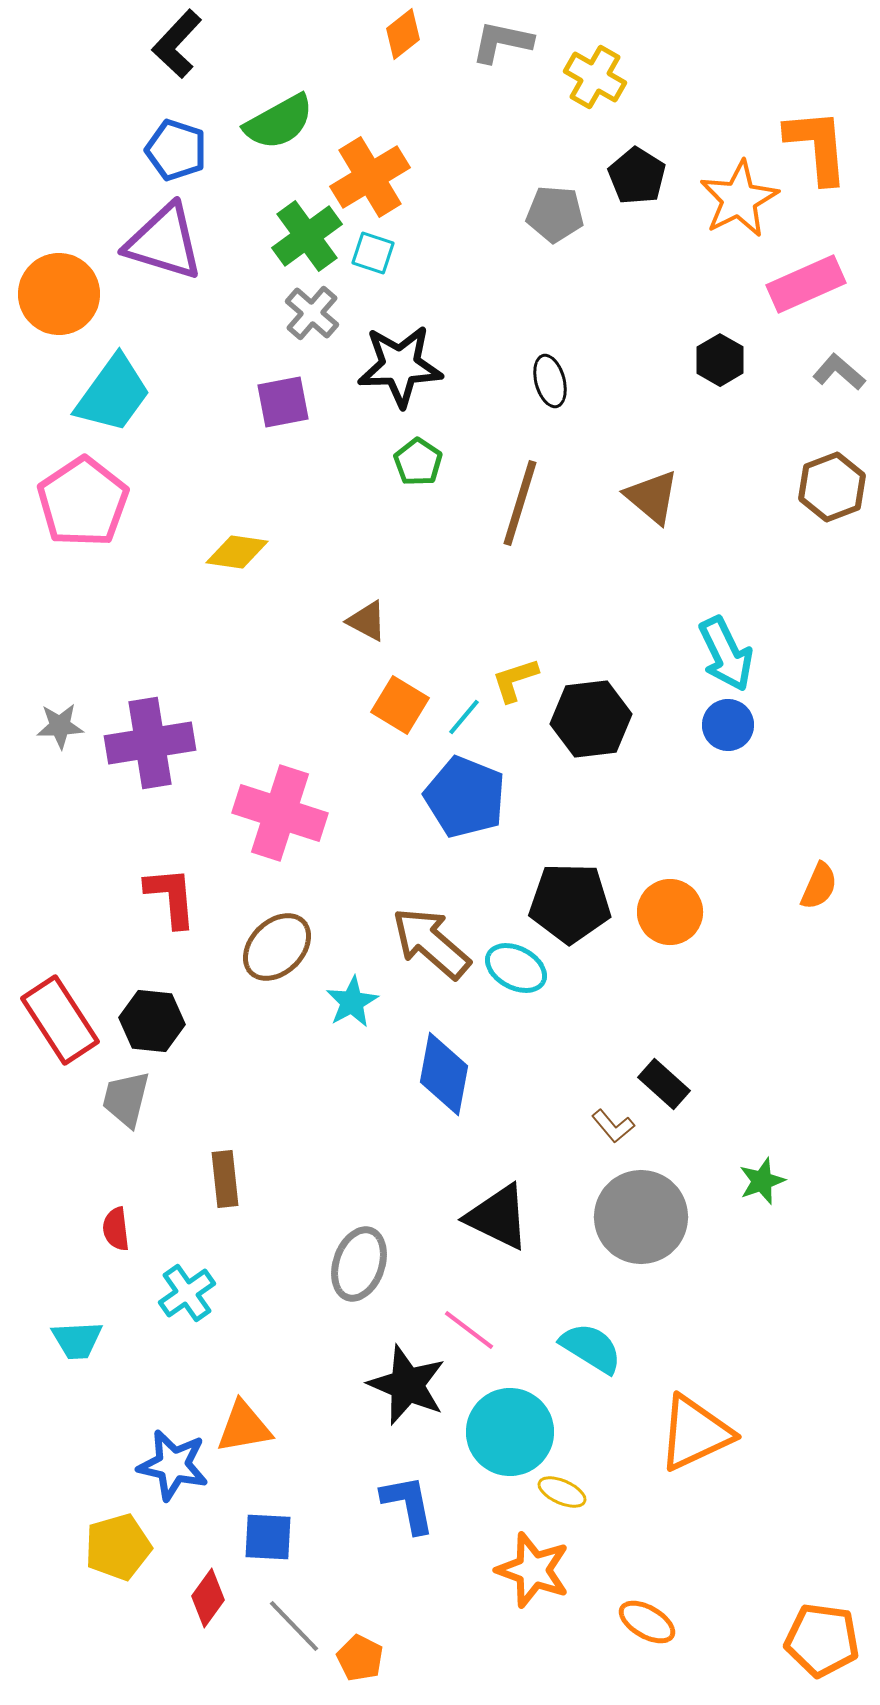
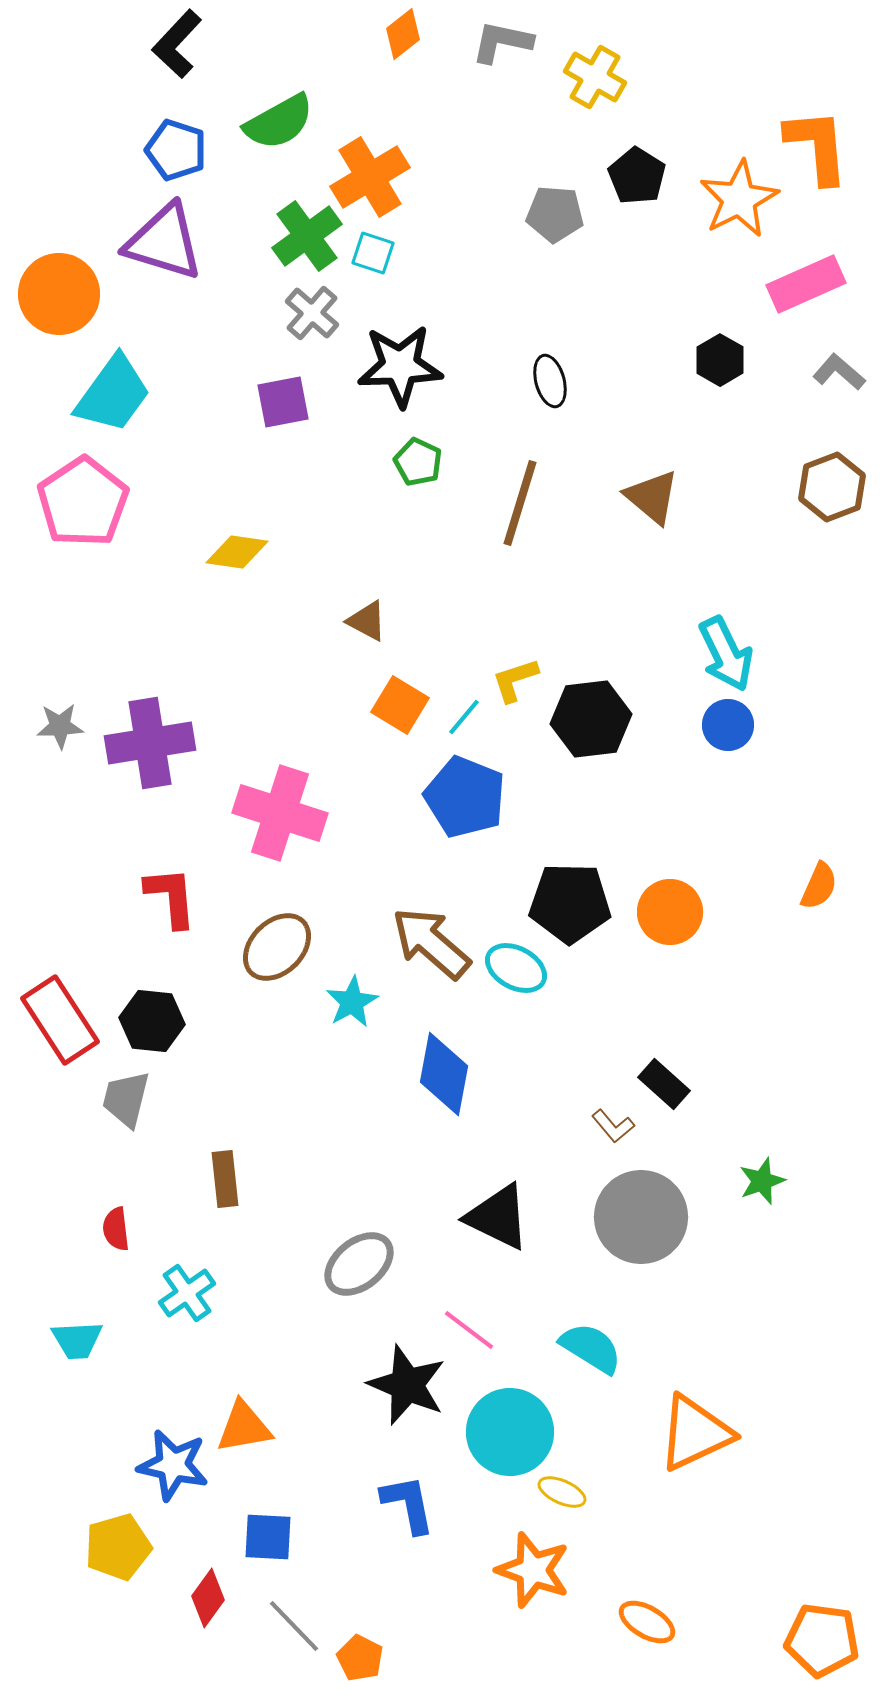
green pentagon at (418, 462): rotated 9 degrees counterclockwise
gray ellipse at (359, 1264): rotated 32 degrees clockwise
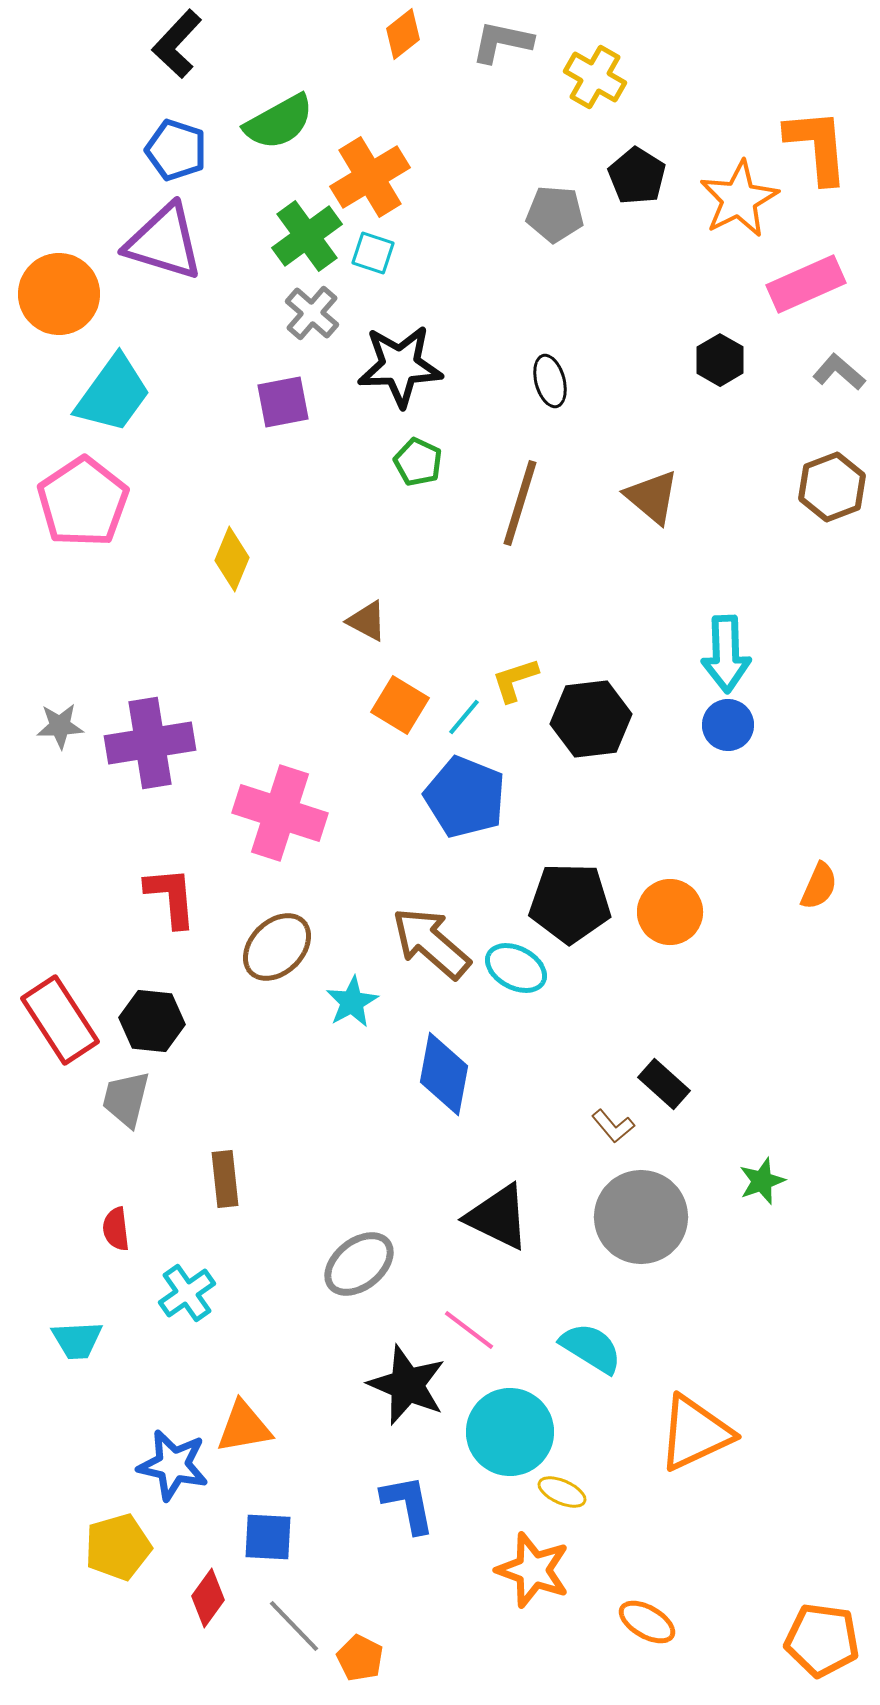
yellow diamond at (237, 552): moved 5 px left, 7 px down; rotated 76 degrees counterclockwise
cyan arrow at (726, 654): rotated 24 degrees clockwise
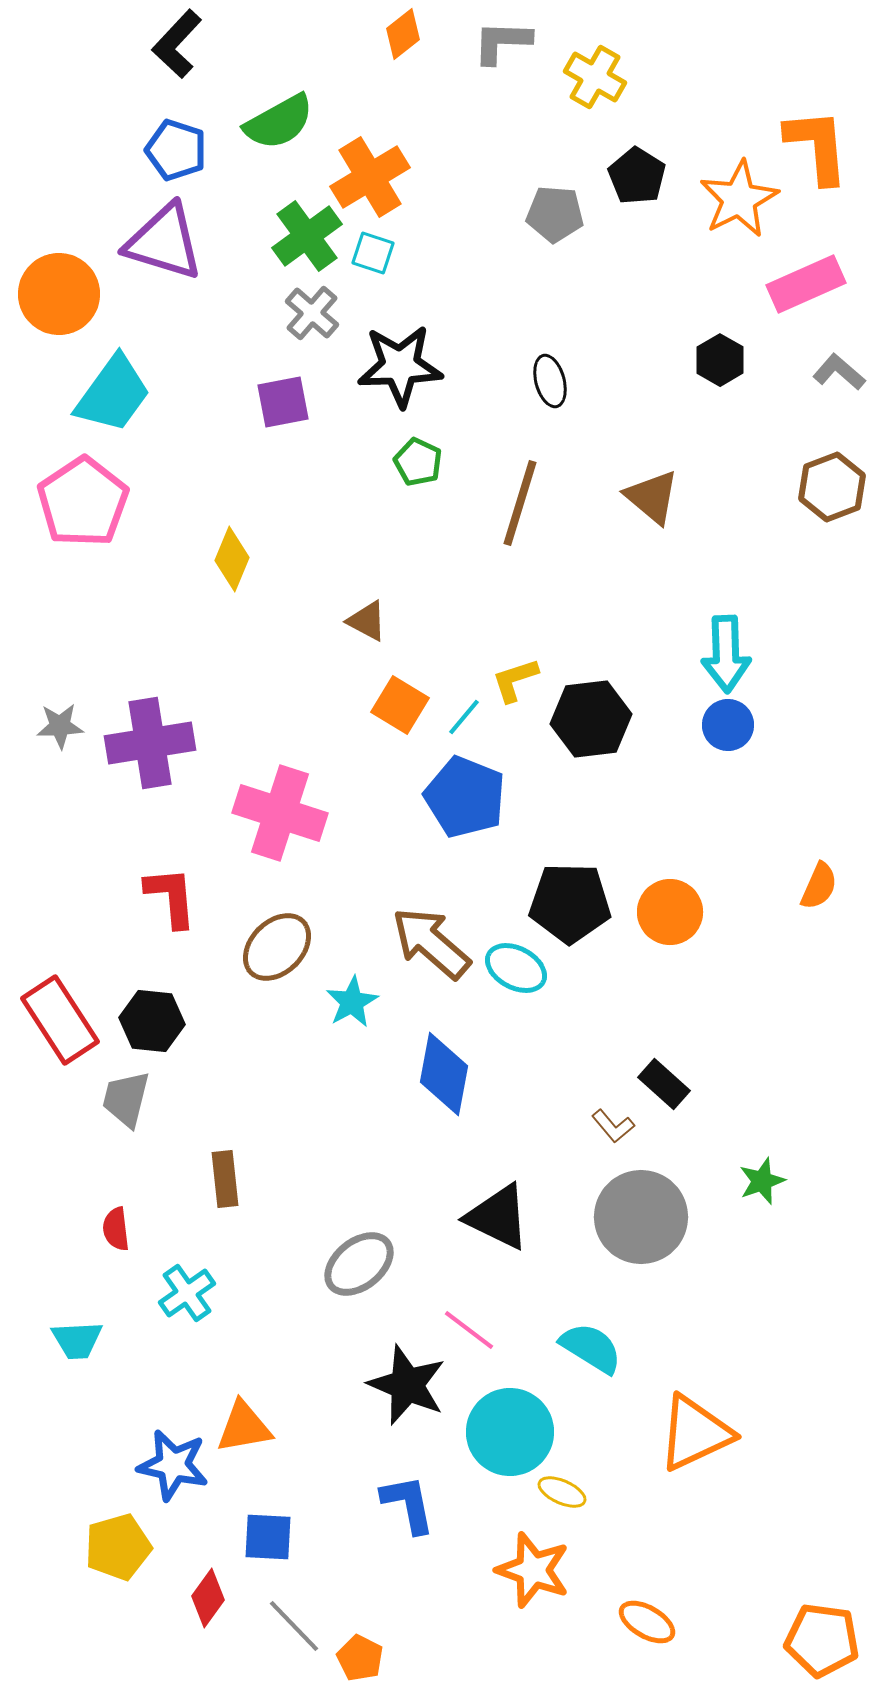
gray L-shape at (502, 42): rotated 10 degrees counterclockwise
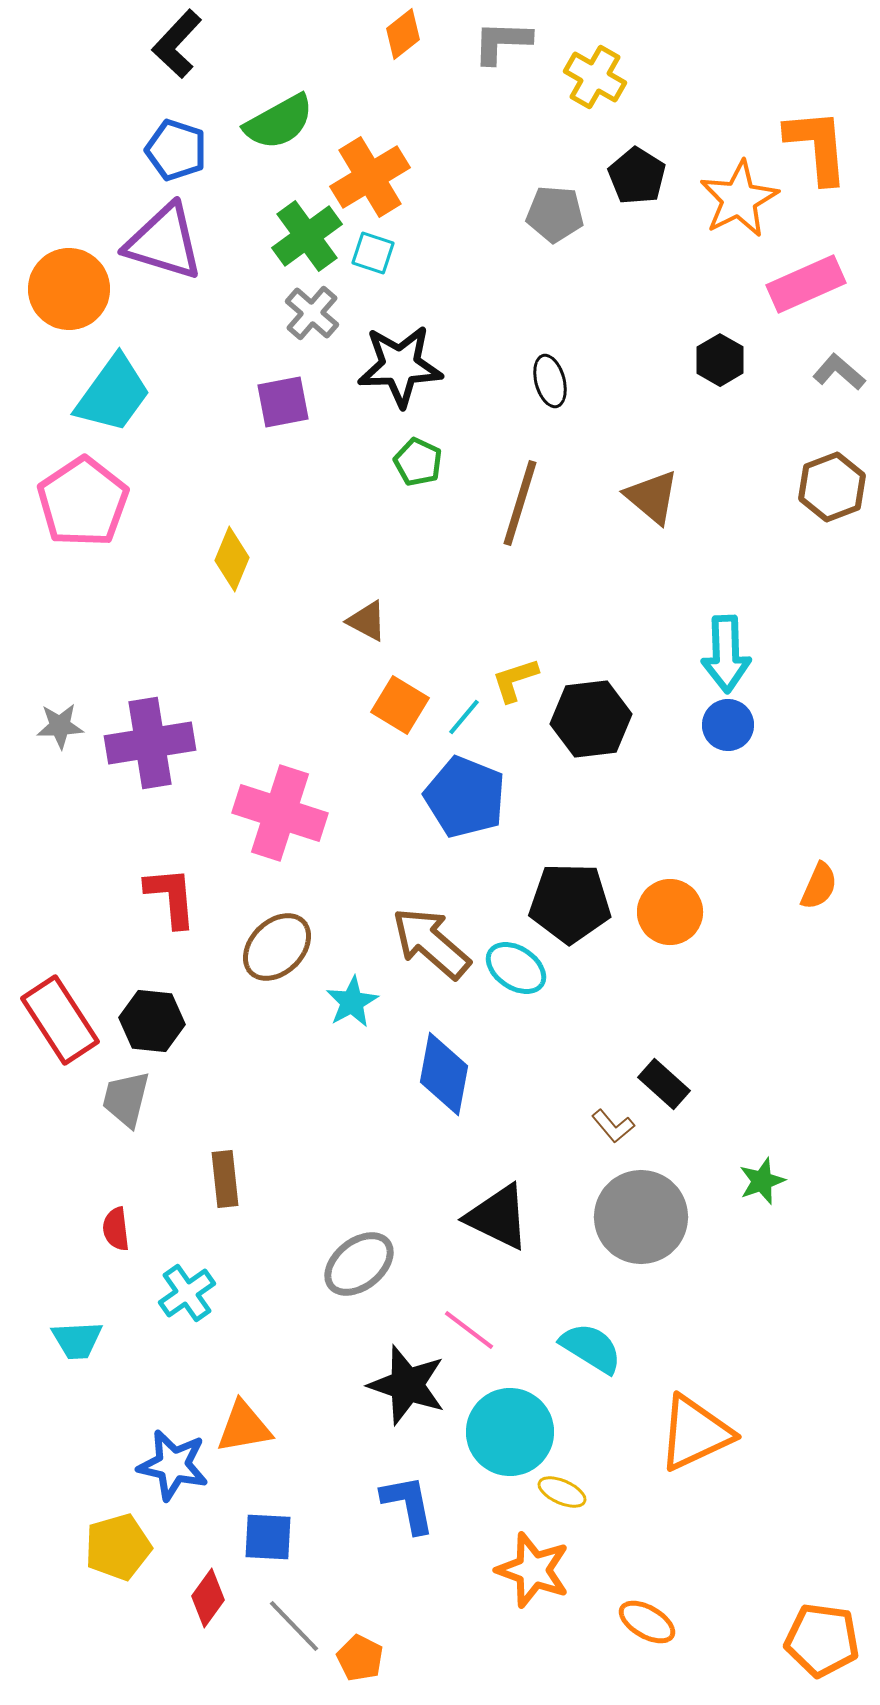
orange circle at (59, 294): moved 10 px right, 5 px up
cyan ellipse at (516, 968): rotated 6 degrees clockwise
black star at (407, 1385): rotated 4 degrees counterclockwise
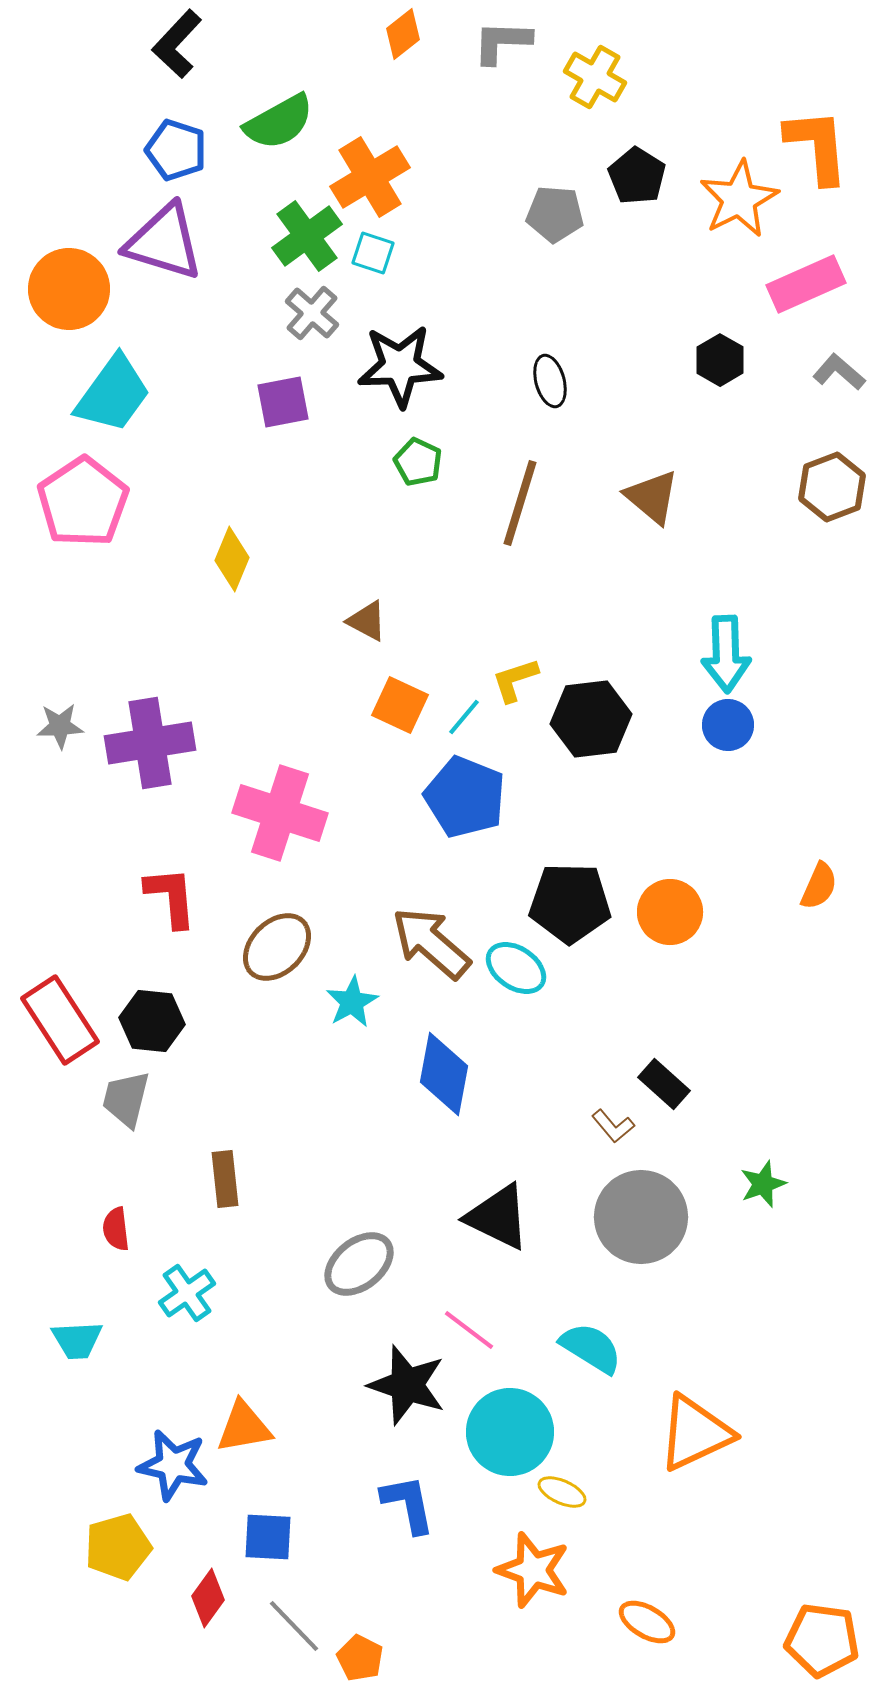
orange square at (400, 705): rotated 6 degrees counterclockwise
green star at (762, 1181): moved 1 px right, 3 px down
